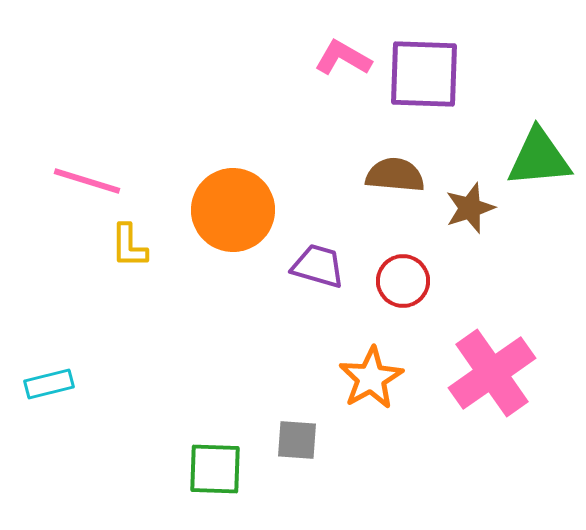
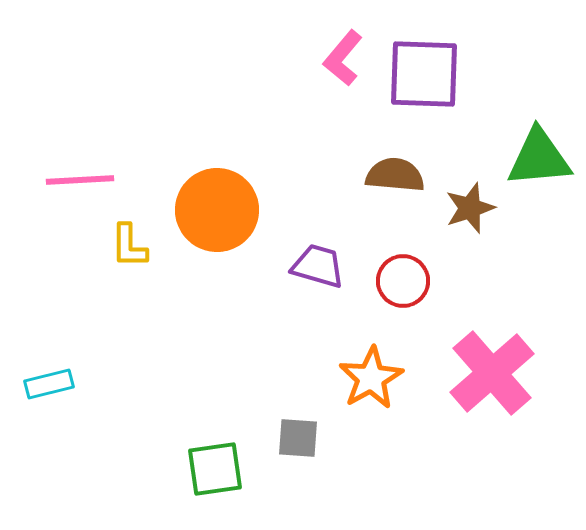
pink L-shape: rotated 80 degrees counterclockwise
pink line: moved 7 px left, 1 px up; rotated 20 degrees counterclockwise
orange circle: moved 16 px left
pink cross: rotated 6 degrees counterclockwise
gray square: moved 1 px right, 2 px up
green square: rotated 10 degrees counterclockwise
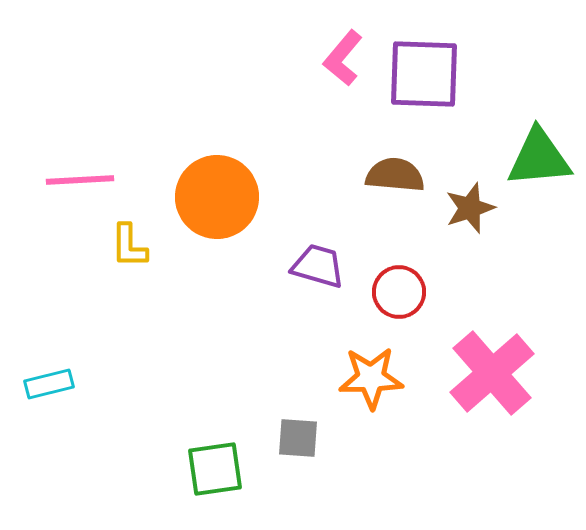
orange circle: moved 13 px up
red circle: moved 4 px left, 11 px down
orange star: rotated 28 degrees clockwise
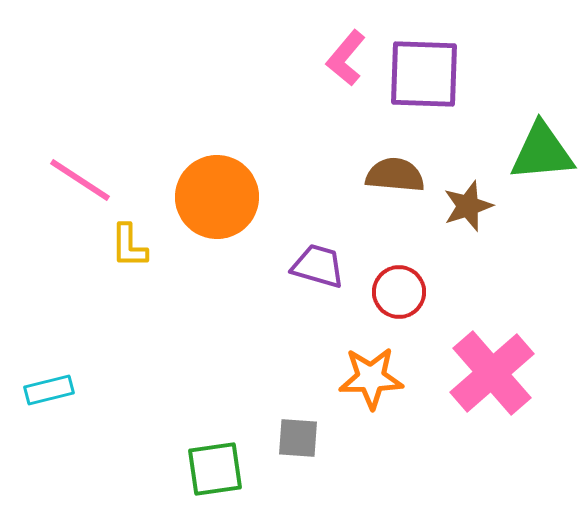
pink L-shape: moved 3 px right
green triangle: moved 3 px right, 6 px up
pink line: rotated 36 degrees clockwise
brown star: moved 2 px left, 2 px up
cyan rectangle: moved 6 px down
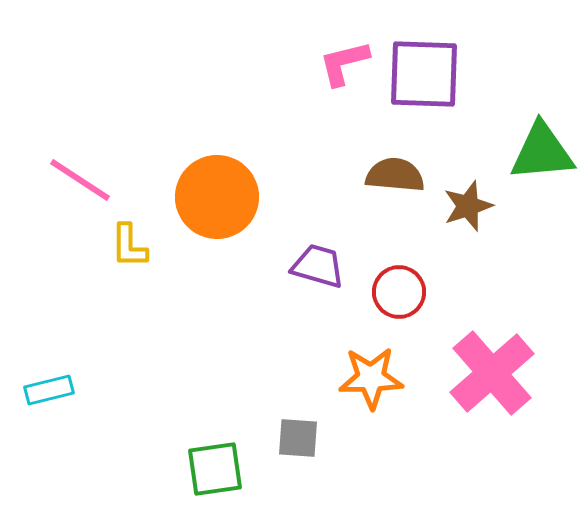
pink L-shape: moved 2 px left, 5 px down; rotated 36 degrees clockwise
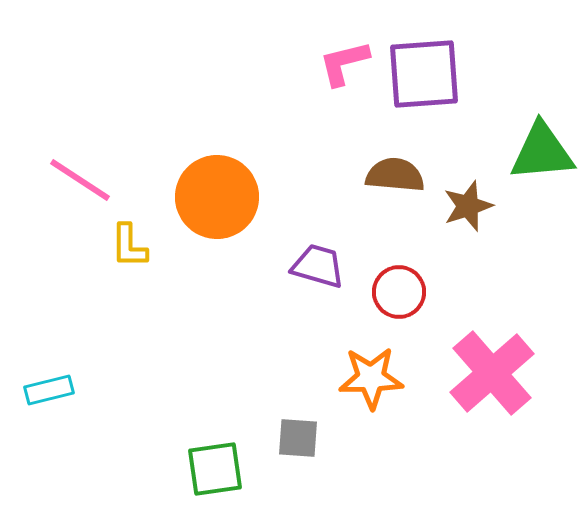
purple square: rotated 6 degrees counterclockwise
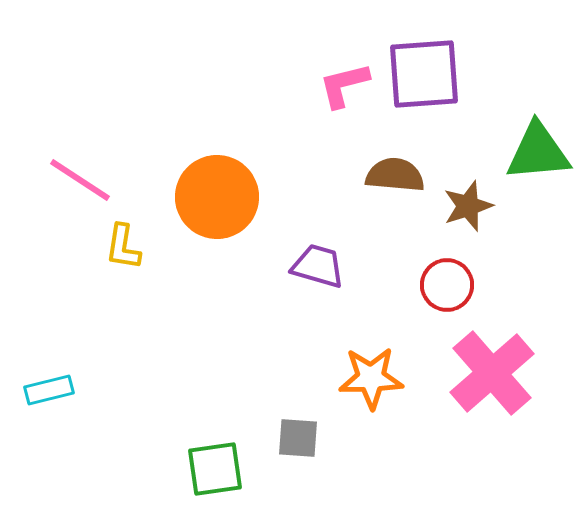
pink L-shape: moved 22 px down
green triangle: moved 4 px left
yellow L-shape: moved 6 px left, 1 px down; rotated 9 degrees clockwise
red circle: moved 48 px right, 7 px up
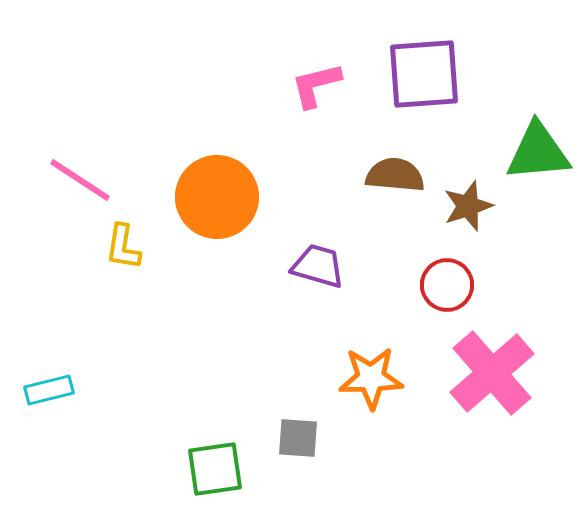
pink L-shape: moved 28 px left
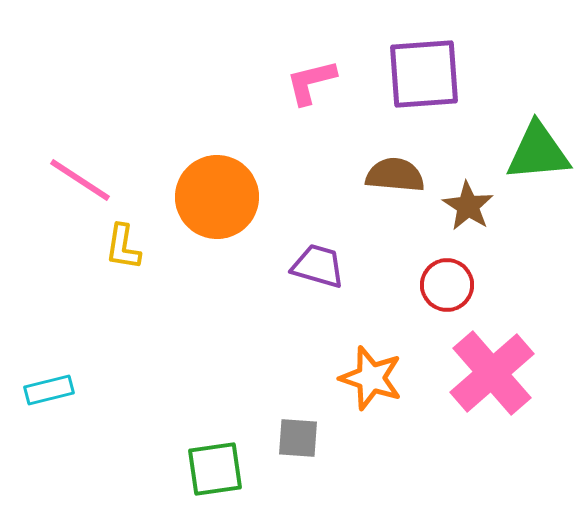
pink L-shape: moved 5 px left, 3 px up
brown star: rotated 21 degrees counterclockwise
orange star: rotated 20 degrees clockwise
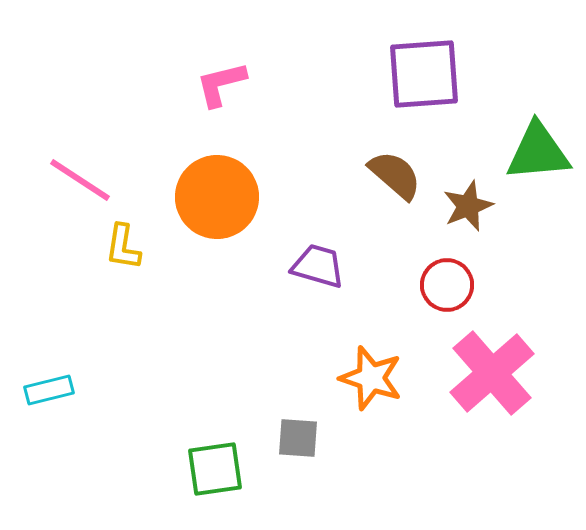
pink L-shape: moved 90 px left, 2 px down
brown semicircle: rotated 36 degrees clockwise
brown star: rotated 18 degrees clockwise
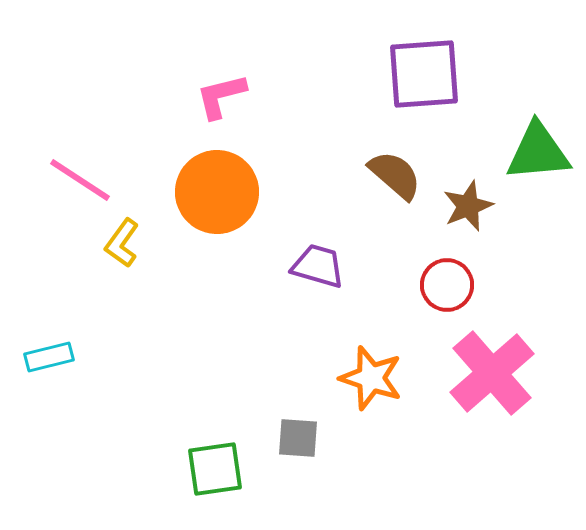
pink L-shape: moved 12 px down
orange circle: moved 5 px up
yellow L-shape: moved 1 px left, 4 px up; rotated 27 degrees clockwise
cyan rectangle: moved 33 px up
